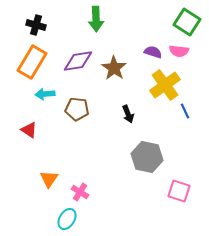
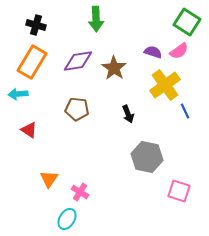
pink semicircle: rotated 42 degrees counterclockwise
cyan arrow: moved 27 px left
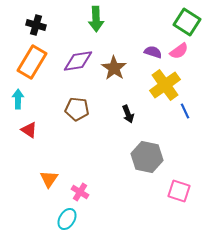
cyan arrow: moved 5 px down; rotated 96 degrees clockwise
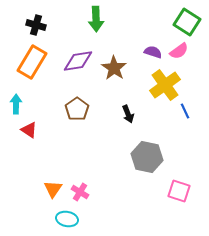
cyan arrow: moved 2 px left, 5 px down
brown pentagon: rotated 30 degrees clockwise
orange triangle: moved 4 px right, 10 px down
cyan ellipse: rotated 70 degrees clockwise
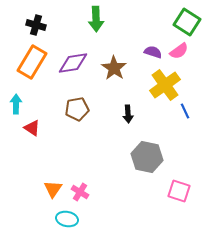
purple diamond: moved 5 px left, 2 px down
brown pentagon: rotated 25 degrees clockwise
black arrow: rotated 18 degrees clockwise
red triangle: moved 3 px right, 2 px up
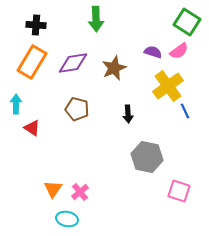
black cross: rotated 12 degrees counterclockwise
brown star: rotated 15 degrees clockwise
yellow cross: moved 3 px right, 1 px down
brown pentagon: rotated 25 degrees clockwise
pink cross: rotated 18 degrees clockwise
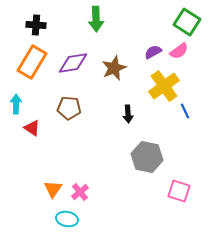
purple semicircle: rotated 48 degrees counterclockwise
yellow cross: moved 4 px left
brown pentagon: moved 8 px left, 1 px up; rotated 10 degrees counterclockwise
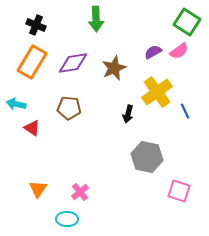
black cross: rotated 18 degrees clockwise
yellow cross: moved 7 px left, 6 px down
cyan arrow: rotated 78 degrees counterclockwise
black arrow: rotated 18 degrees clockwise
orange triangle: moved 15 px left
cyan ellipse: rotated 10 degrees counterclockwise
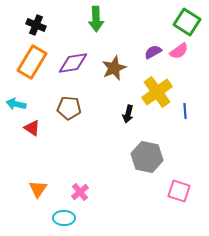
blue line: rotated 21 degrees clockwise
cyan ellipse: moved 3 px left, 1 px up
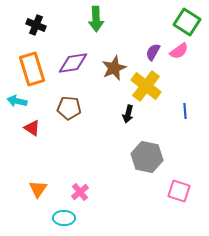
purple semicircle: rotated 30 degrees counterclockwise
orange rectangle: moved 7 px down; rotated 48 degrees counterclockwise
yellow cross: moved 11 px left, 6 px up; rotated 16 degrees counterclockwise
cyan arrow: moved 1 px right, 3 px up
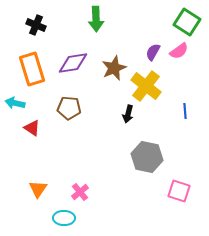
cyan arrow: moved 2 px left, 2 px down
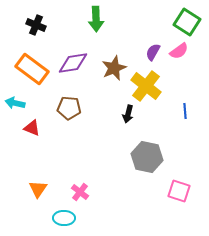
orange rectangle: rotated 36 degrees counterclockwise
red triangle: rotated 12 degrees counterclockwise
pink cross: rotated 12 degrees counterclockwise
